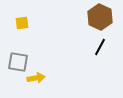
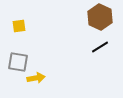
yellow square: moved 3 px left, 3 px down
black line: rotated 30 degrees clockwise
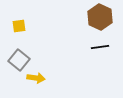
black line: rotated 24 degrees clockwise
gray square: moved 1 px right, 2 px up; rotated 30 degrees clockwise
yellow arrow: rotated 18 degrees clockwise
